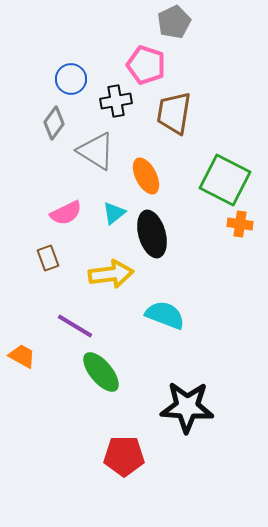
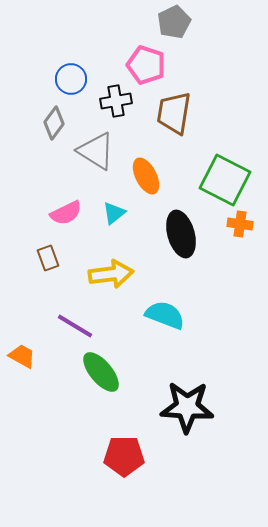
black ellipse: moved 29 px right
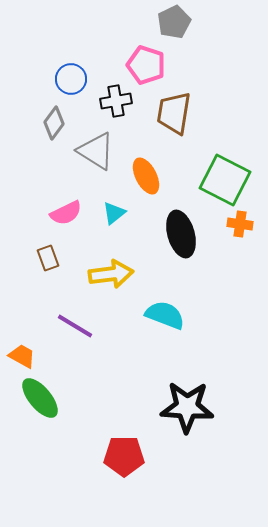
green ellipse: moved 61 px left, 26 px down
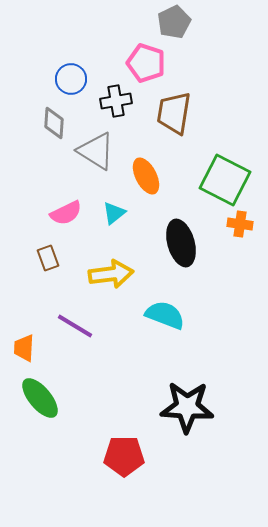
pink pentagon: moved 2 px up
gray diamond: rotated 32 degrees counterclockwise
black ellipse: moved 9 px down
orange trapezoid: moved 2 px right, 8 px up; rotated 116 degrees counterclockwise
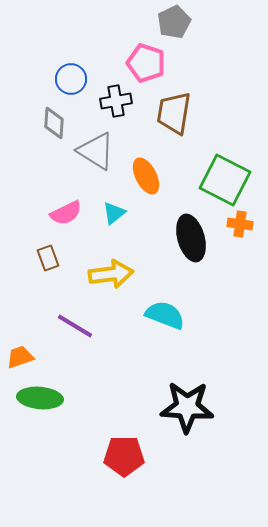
black ellipse: moved 10 px right, 5 px up
orange trapezoid: moved 4 px left, 9 px down; rotated 68 degrees clockwise
green ellipse: rotated 45 degrees counterclockwise
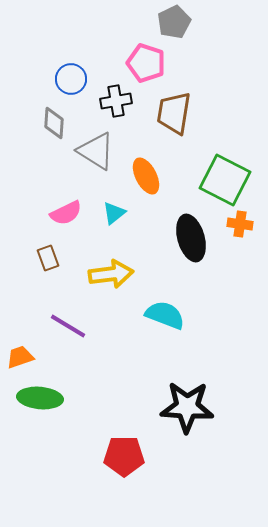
purple line: moved 7 px left
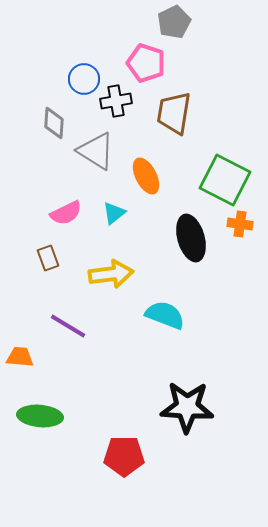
blue circle: moved 13 px right
orange trapezoid: rotated 24 degrees clockwise
green ellipse: moved 18 px down
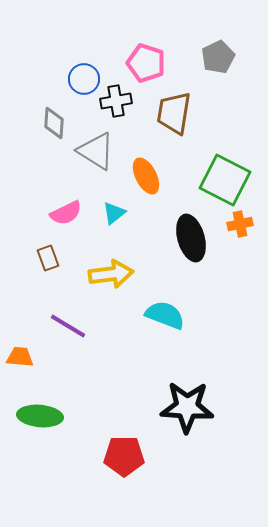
gray pentagon: moved 44 px right, 35 px down
orange cross: rotated 20 degrees counterclockwise
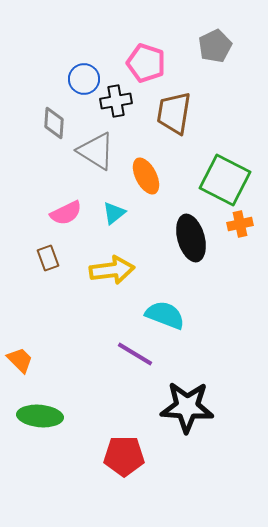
gray pentagon: moved 3 px left, 11 px up
yellow arrow: moved 1 px right, 4 px up
purple line: moved 67 px right, 28 px down
orange trapezoid: moved 3 px down; rotated 40 degrees clockwise
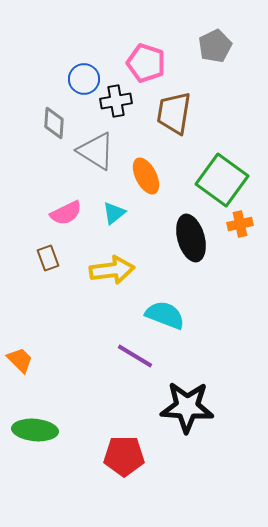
green square: moved 3 px left; rotated 9 degrees clockwise
purple line: moved 2 px down
green ellipse: moved 5 px left, 14 px down
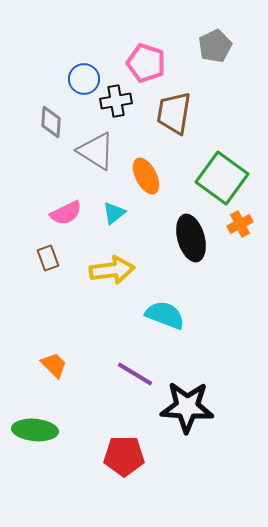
gray diamond: moved 3 px left, 1 px up
green square: moved 2 px up
orange cross: rotated 15 degrees counterclockwise
purple line: moved 18 px down
orange trapezoid: moved 34 px right, 5 px down
